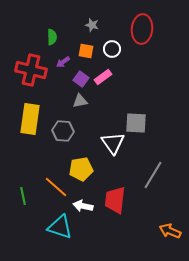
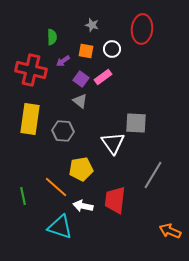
purple arrow: moved 1 px up
gray triangle: rotated 49 degrees clockwise
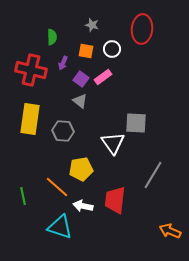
purple arrow: moved 2 px down; rotated 32 degrees counterclockwise
orange line: moved 1 px right
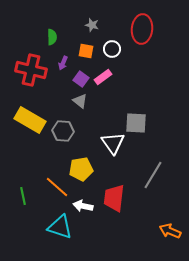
yellow rectangle: moved 1 px down; rotated 68 degrees counterclockwise
red trapezoid: moved 1 px left, 2 px up
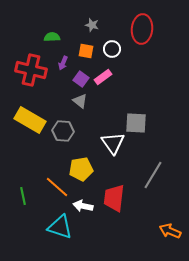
green semicircle: rotated 91 degrees counterclockwise
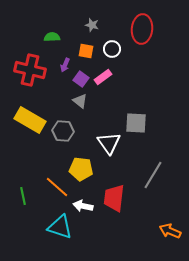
purple arrow: moved 2 px right, 2 px down
red cross: moved 1 px left
white triangle: moved 4 px left
yellow pentagon: rotated 15 degrees clockwise
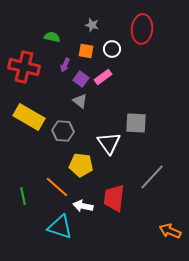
green semicircle: rotated 14 degrees clockwise
red cross: moved 6 px left, 3 px up
yellow rectangle: moved 1 px left, 3 px up
yellow pentagon: moved 4 px up
gray line: moved 1 px left, 2 px down; rotated 12 degrees clockwise
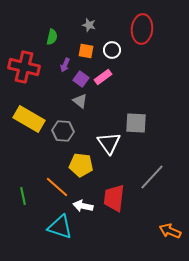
gray star: moved 3 px left
green semicircle: rotated 91 degrees clockwise
white circle: moved 1 px down
yellow rectangle: moved 2 px down
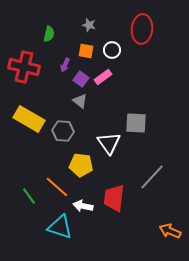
green semicircle: moved 3 px left, 3 px up
green line: moved 6 px right; rotated 24 degrees counterclockwise
